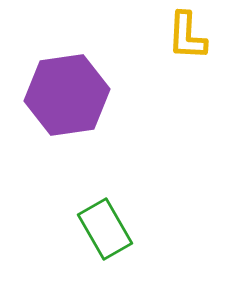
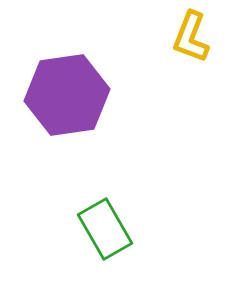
yellow L-shape: moved 4 px right, 1 px down; rotated 18 degrees clockwise
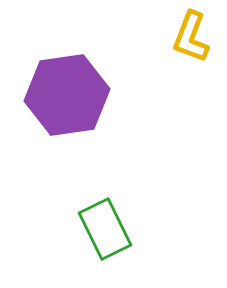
green rectangle: rotated 4 degrees clockwise
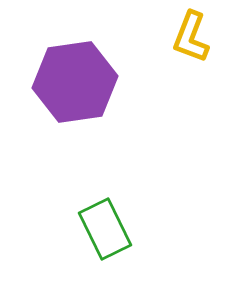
purple hexagon: moved 8 px right, 13 px up
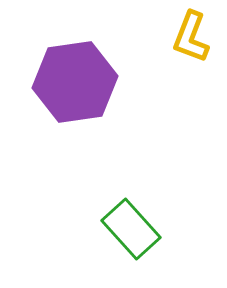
green rectangle: moved 26 px right; rotated 16 degrees counterclockwise
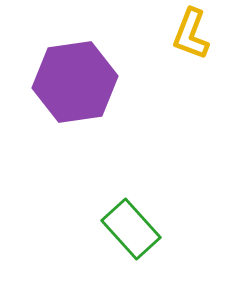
yellow L-shape: moved 3 px up
